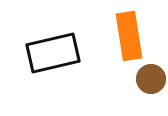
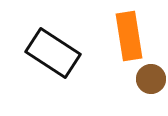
black rectangle: rotated 46 degrees clockwise
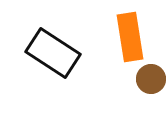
orange rectangle: moved 1 px right, 1 px down
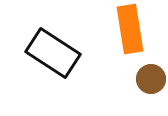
orange rectangle: moved 8 px up
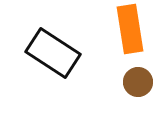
brown circle: moved 13 px left, 3 px down
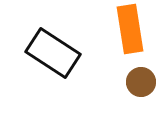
brown circle: moved 3 px right
